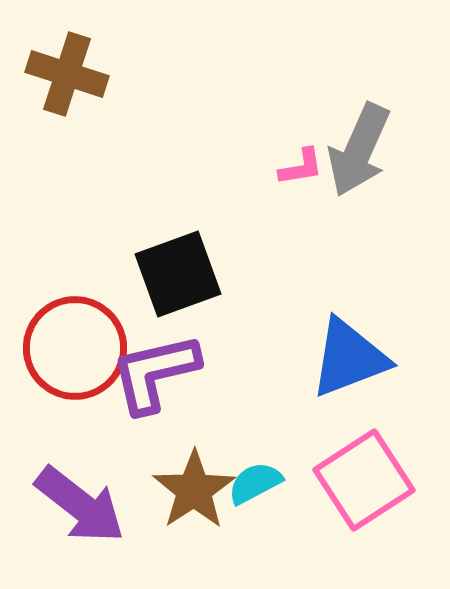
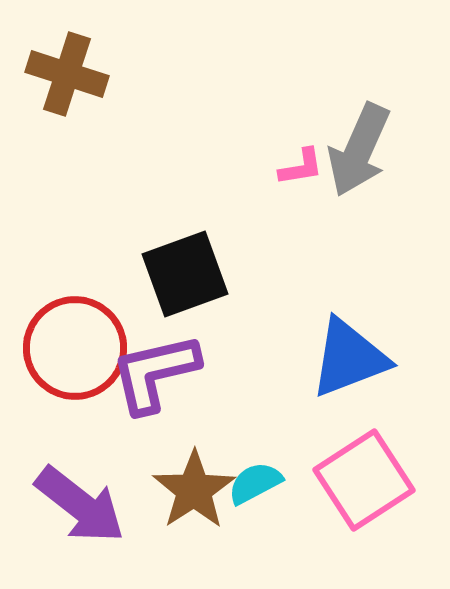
black square: moved 7 px right
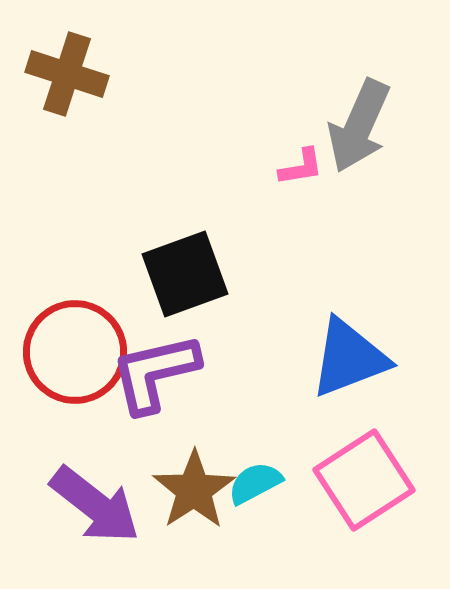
gray arrow: moved 24 px up
red circle: moved 4 px down
purple arrow: moved 15 px right
